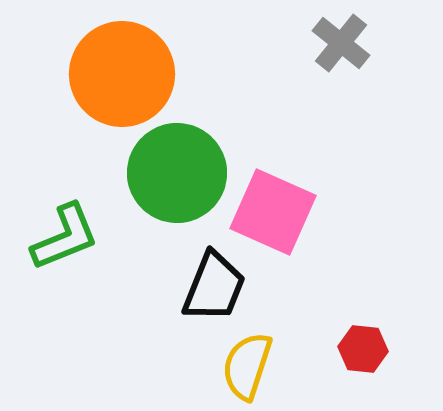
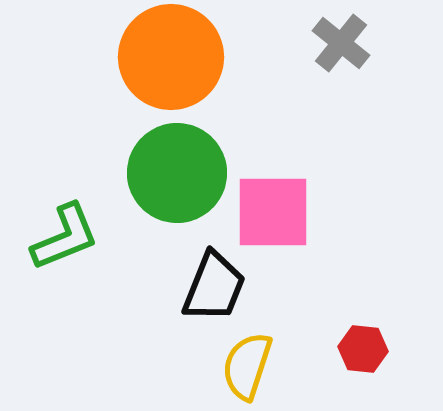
orange circle: moved 49 px right, 17 px up
pink square: rotated 24 degrees counterclockwise
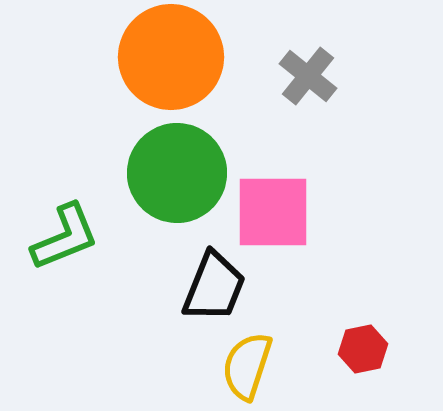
gray cross: moved 33 px left, 33 px down
red hexagon: rotated 18 degrees counterclockwise
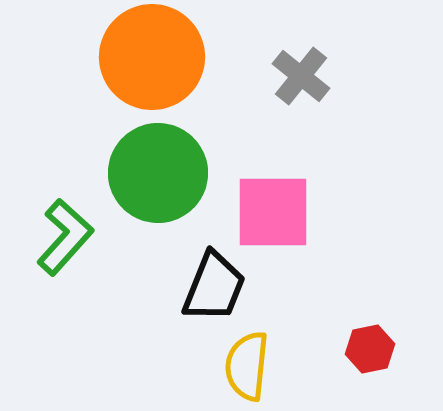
orange circle: moved 19 px left
gray cross: moved 7 px left
green circle: moved 19 px left
green L-shape: rotated 26 degrees counterclockwise
red hexagon: moved 7 px right
yellow semicircle: rotated 12 degrees counterclockwise
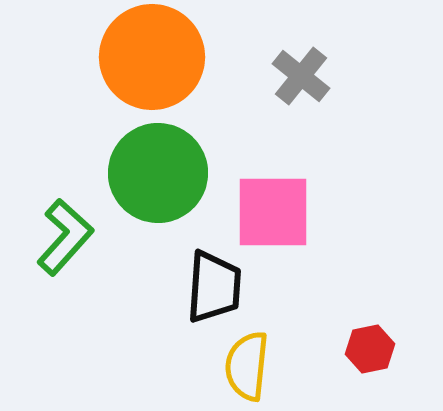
black trapezoid: rotated 18 degrees counterclockwise
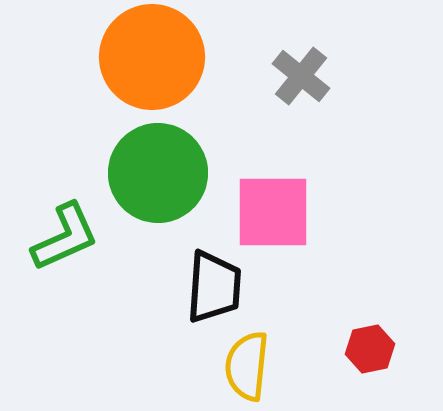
green L-shape: rotated 24 degrees clockwise
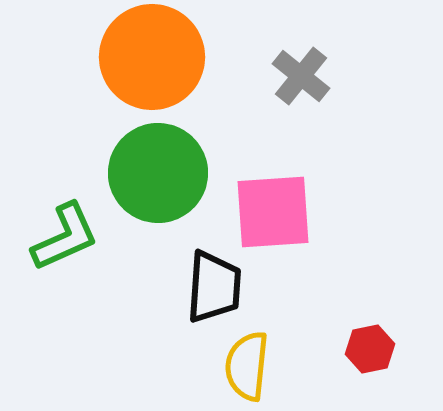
pink square: rotated 4 degrees counterclockwise
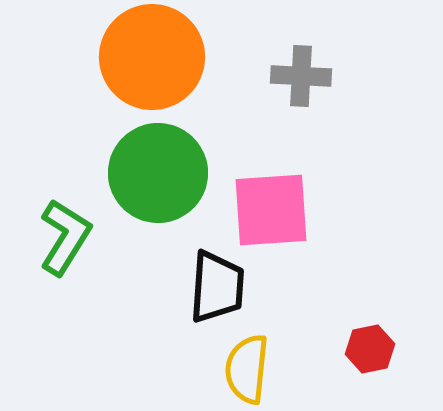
gray cross: rotated 36 degrees counterclockwise
pink square: moved 2 px left, 2 px up
green L-shape: rotated 34 degrees counterclockwise
black trapezoid: moved 3 px right
yellow semicircle: moved 3 px down
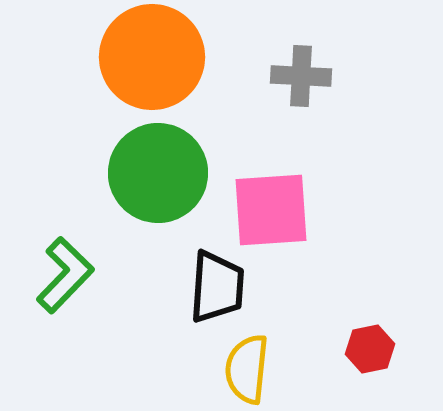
green L-shape: moved 38 px down; rotated 12 degrees clockwise
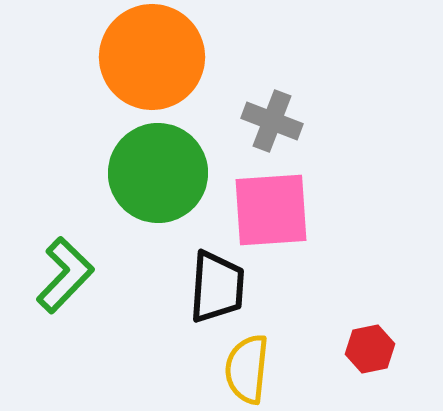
gray cross: moved 29 px left, 45 px down; rotated 18 degrees clockwise
